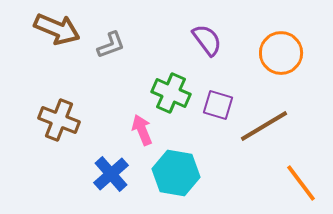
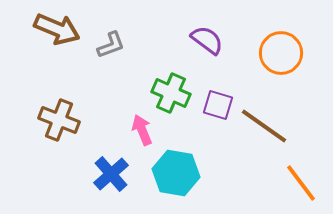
purple semicircle: rotated 16 degrees counterclockwise
brown line: rotated 66 degrees clockwise
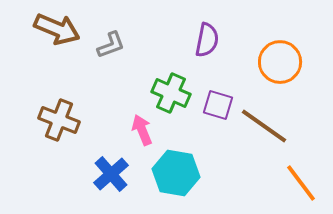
purple semicircle: rotated 64 degrees clockwise
orange circle: moved 1 px left, 9 px down
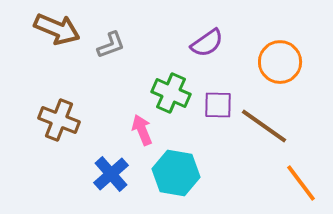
purple semicircle: moved 3 px down; rotated 44 degrees clockwise
purple square: rotated 16 degrees counterclockwise
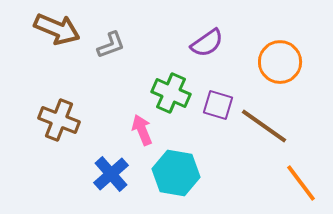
purple square: rotated 16 degrees clockwise
